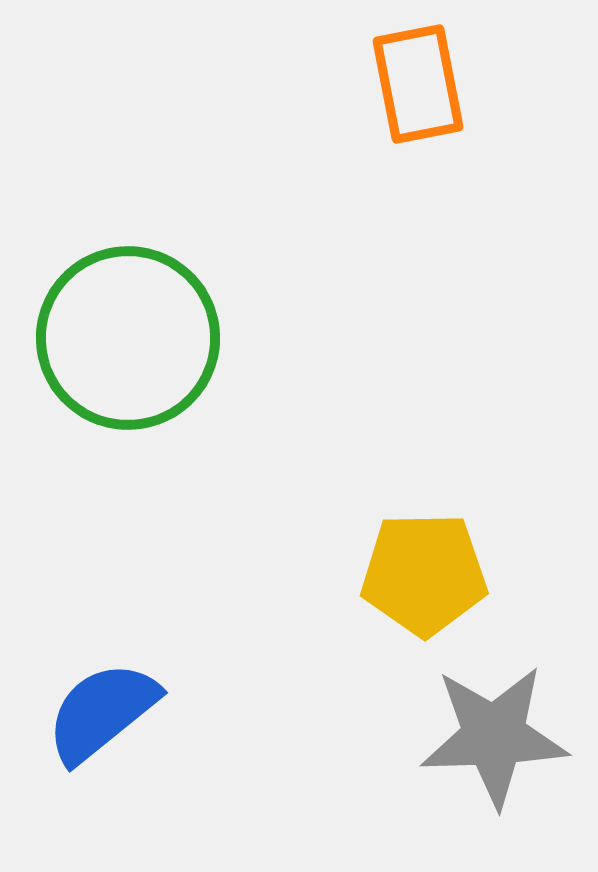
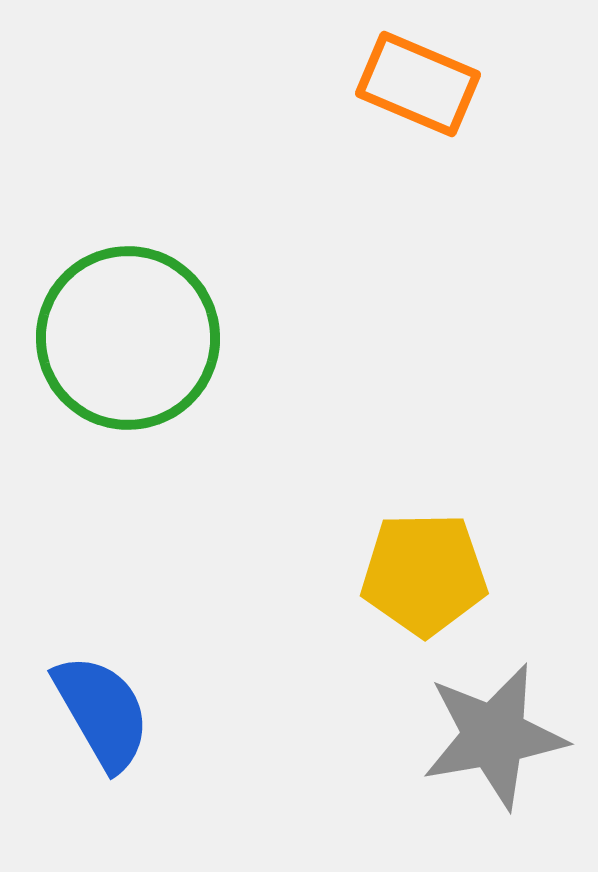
orange rectangle: rotated 56 degrees counterclockwise
blue semicircle: rotated 99 degrees clockwise
gray star: rotated 8 degrees counterclockwise
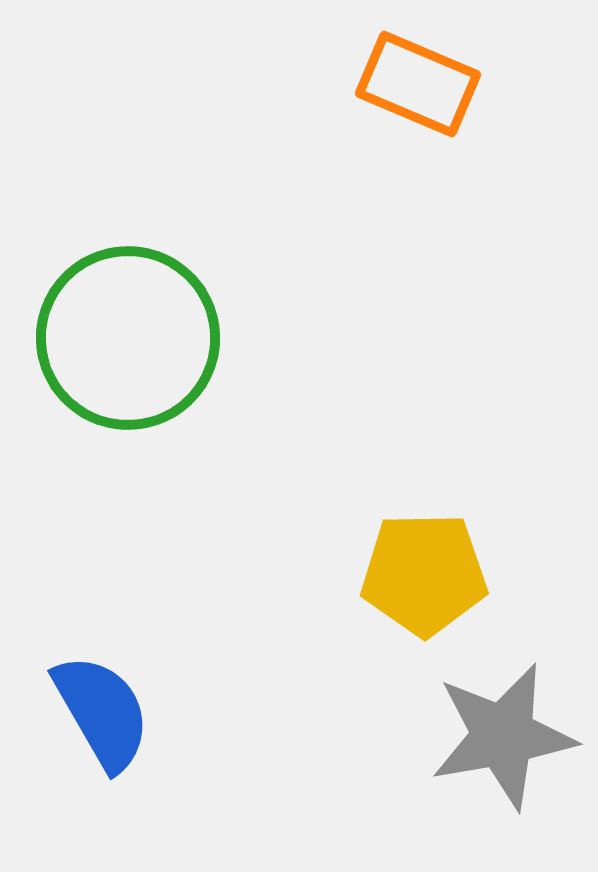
gray star: moved 9 px right
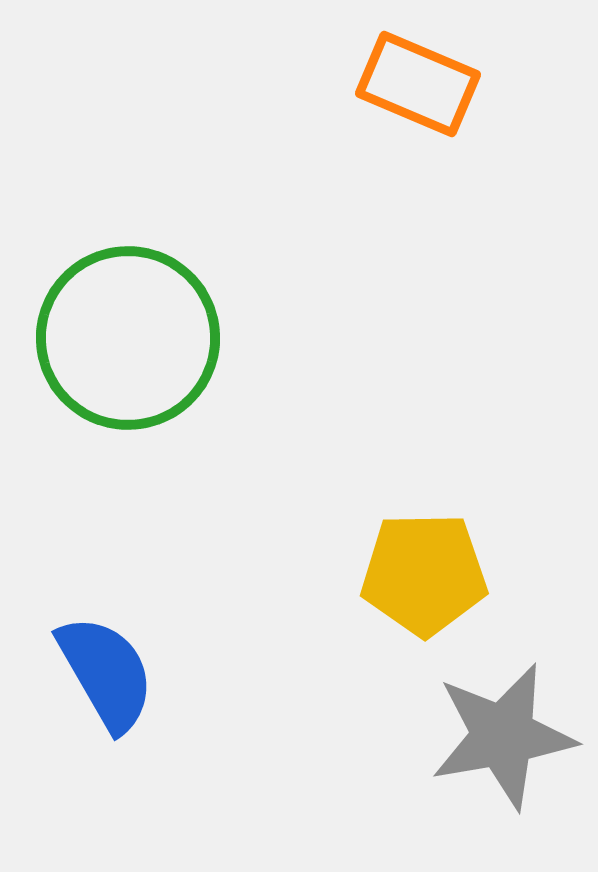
blue semicircle: moved 4 px right, 39 px up
